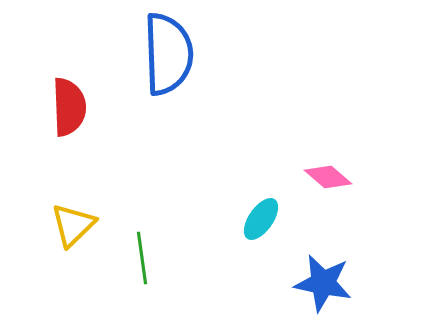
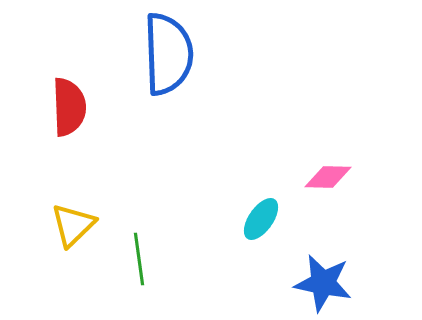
pink diamond: rotated 39 degrees counterclockwise
green line: moved 3 px left, 1 px down
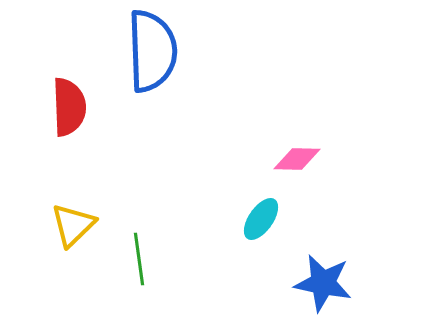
blue semicircle: moved 16 px left, 3 px up
pink diamond: moved 31 px left, 18 px up
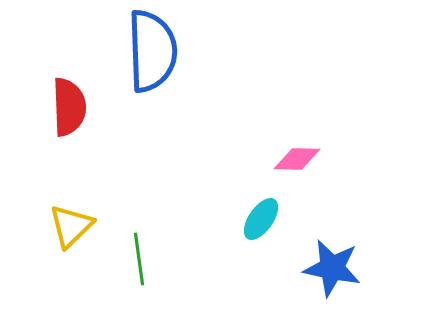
yellow triangle: moved 2 px left, 1 px down
blue star: moved 9 px right, 15 px up
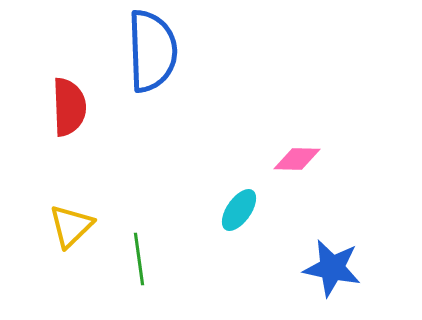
cyan ellipse: moved 22 px left, 9 px up
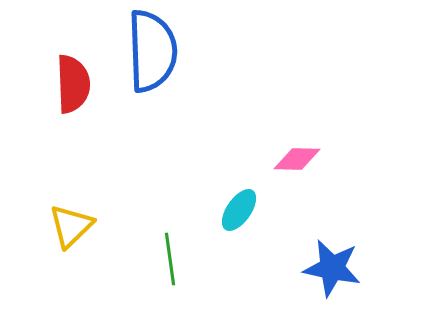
red semicircle: moved 4 px right, 23 px up
green line: moved 31 px right
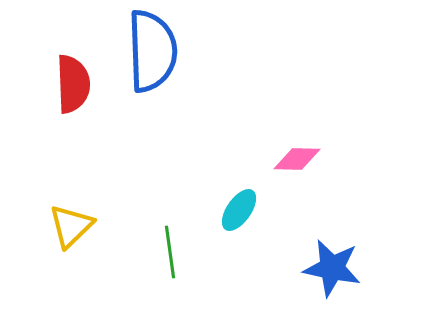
green line: moved 7 px up
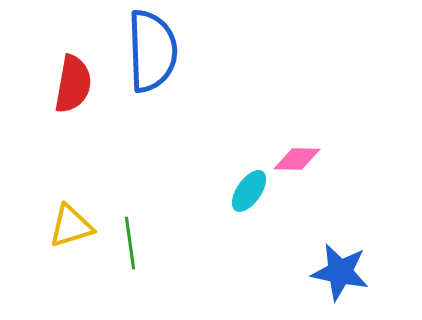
red semicircle: rotated 12 degrees clockwise
cyan ellipse: moved 10 px right, 19 px up
yellow triangle: rotated 27 degrees clockwise
green line: moved 40 px left, 9 px up
blue star: moved 8 px right, 4 px down
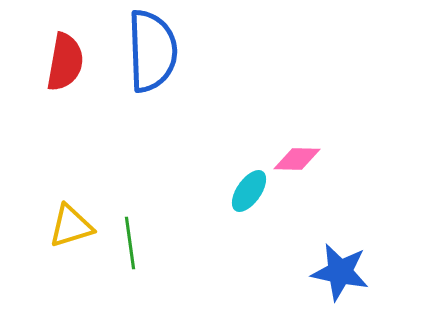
red semicircle: moved 8 px left, 22 px up
